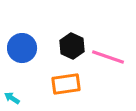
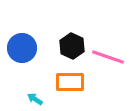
orange rectangle: moved 4 px right, 2 px up; rotated 8 degrees clockwise
cyan arrow: moved 23 px right, 1 px down
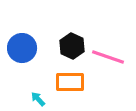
cyan arrow: moved 3 px right; rotated 14 degrees clockwise
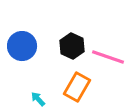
blue circle: moved 2 px up
orange rectangle: moved 7 px right, 5 px down; rotated 60 degrees counterclockwise
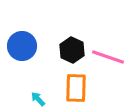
black hexagon: moved 4 px down
orange rectangle: moved 1 px left, 1 px down; rotated 28 degrees counterclockwise
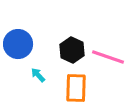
blue circle: moved 4 px left, 2 px up
cyan arrow: moved 24 px up
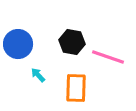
black hexagon: moved 8 px up; rotated 15 degrees counterclockwise
